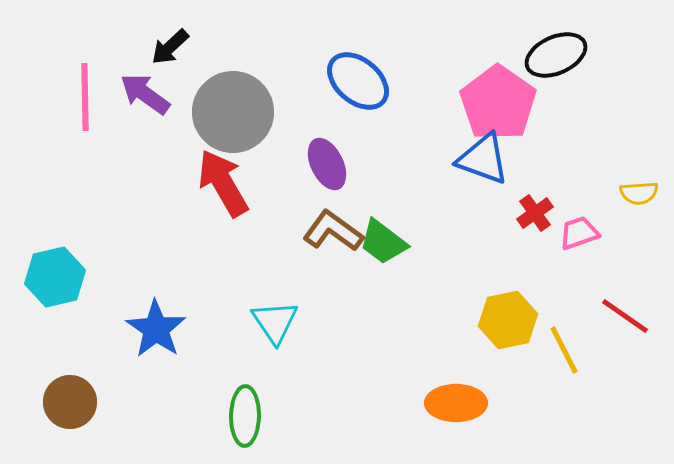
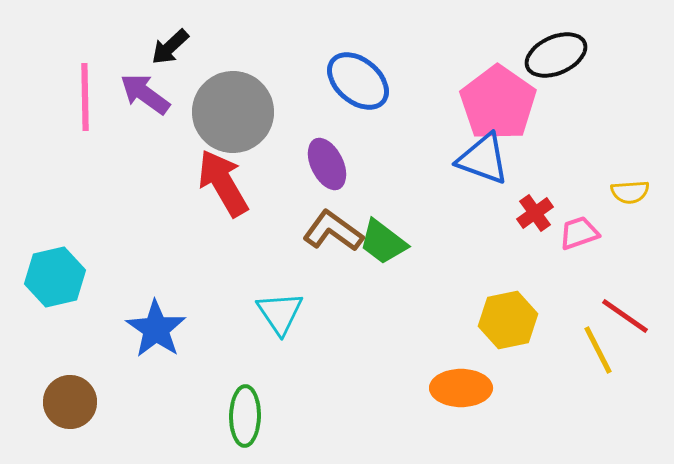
yellow semicircle: moved 9 px left, 1 px up
cyan triangle: moved 5 px right, 9 px up
yellow line: moved 34 px right
orange ellipse: moved 5 px right, 15 px up
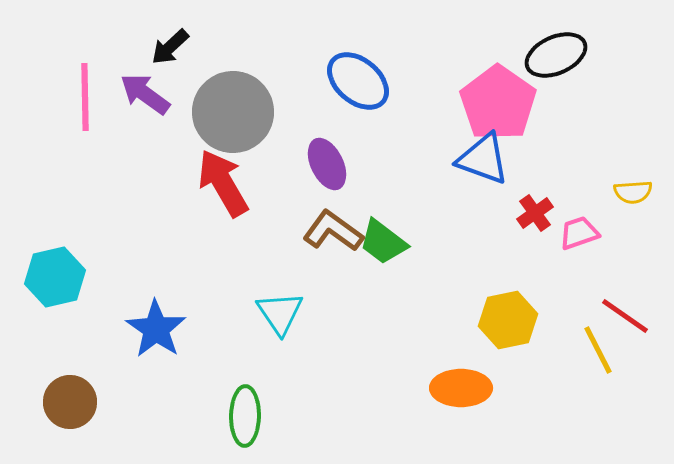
yellow semicircle: moved 3 px right
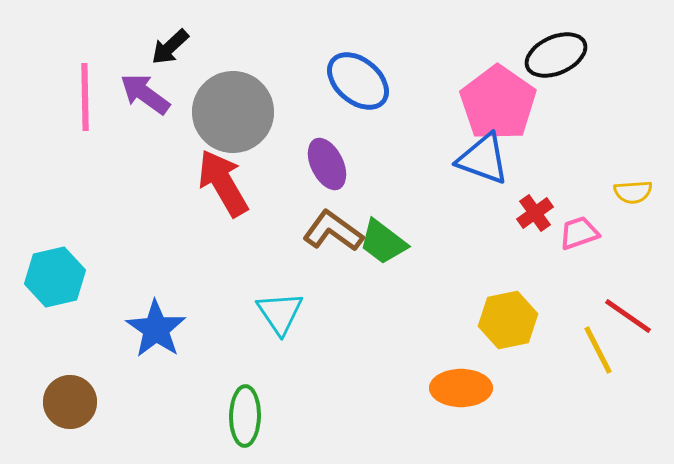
red line: moved 3 px right
